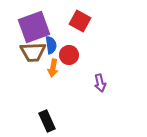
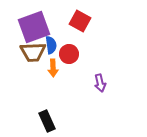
red circle: moved 1 px up
orange arrow: rotated 12 degrees counterclockwise
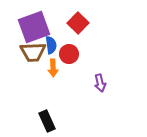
red square: moved 2 px left, 2 px down; rotated 15 degrees clockwise
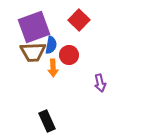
red square: moved 1 px right, 3 px up
blue semicircle: rotated 18 degrees clockwise
red circle: moved 1 px down
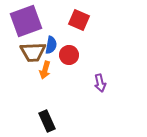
red square: rotated 20 degrees counterclockwise
purple square: moved 8 px left, 6 px up
orange arrow: moved 8 px left, 2 px down; rotated 18 degrees clockwise
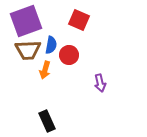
brown trapezoid: moved 5 px left, 2 px up
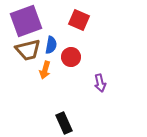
brown trapezoid: rotated 12 degrees counterclockwise
red circle: moved 2 px right, 2 px down
black rectangle: moved 17 px right, 2 px down
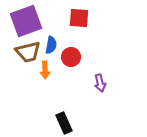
red square: moved 2 px up; rotated 20 degrees counterclockwise
brown trapezoid: moved 2 px down
orange arrow: rotated 18 degrees counterclockwise
